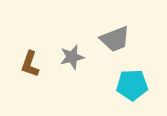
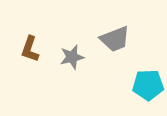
brown L-shape: moved 15 px up
cyan pentagon: moved 16 px right
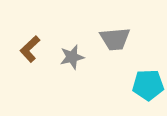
gray trapezoid: rotated 16 degrees clockwise
brown L-shape: rotated 28 degrees clockwise
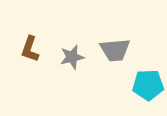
gray trapezoid: moved 11 px down
brown L-shape: rotated 28 degrees counterclockwise
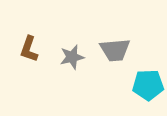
brown L-shape: moved 1 px left
